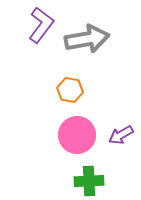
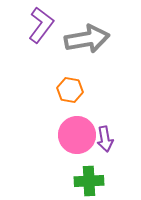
purple arrow: moved 16 px left, 4 px down; rotated 70 degrees counterclockwise
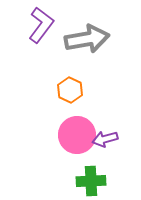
orange hexagon: rotated 15 degrees clockwise
purple arrow: rotated 85 degrees clockwise
green cross: moved 2 px right
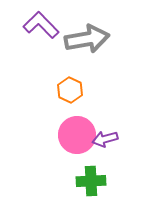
purple L-shape: rotated 81 degrees counterclockwise
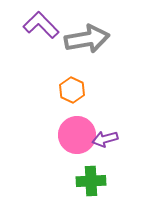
orange hexagon: moved 2 px right
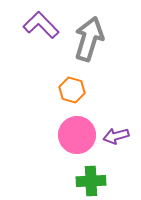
gray arrow: moved 2 px right; rotated 63 degrees counterclockwise
orange hexagon: rotated 10 degrees counterclockwise
purple arrow: moved 11 px right, 3 px up
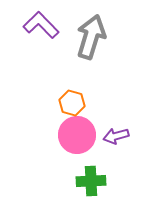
gray arrow: moved 2 px right, 2 px up
orange hexagon: moved 13 px down
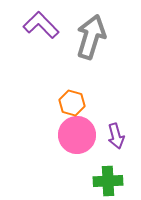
purple arrow: rotated 90 degrees counterclockwise
green cross: moved 17 px right
